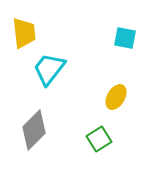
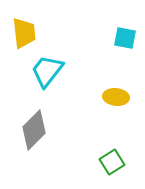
cyan trapezoid: moved 2 px left, 2 px down
yellow ellipse: rotated 65 degrees clockwise
green square: moved 13 px right, 23 px down
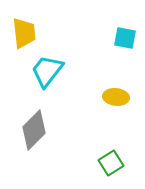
green square: moved 1 px left, 1 px down
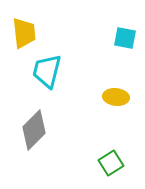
cyan trapezoid: rotated 24 degrees counterclockwise
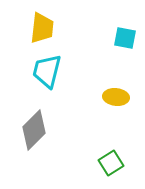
yellow trapezoid: moved 18 px right, 5 px up; rotated 12 degrees clockwise
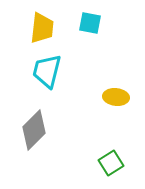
cyan square: moved 35 px left, 15 px up
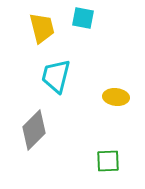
cyan square: moved 7 px left, 5 px up
yellow trapezoid: rotated 20 degrees counterclockwise
cyan trapezoid: moved 9 px right, 5 px down
green square: moved 3 px left, 2 px up; rotated 30 degrees clockwise
